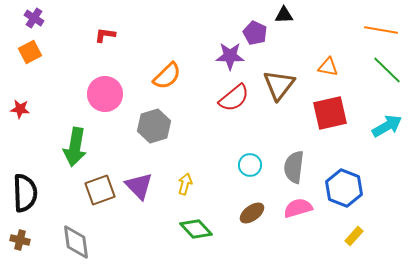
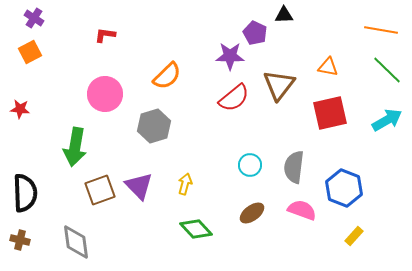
cyan arrow: moved 6 px up
pink semicircle: moved 4 px right, 2 px down; rotated 36 degrees clockwise
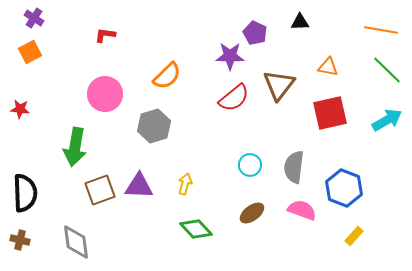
black triangle: moved 16 px right, 7 px down
purple triangle: rotated 44 degrees counterclockwise
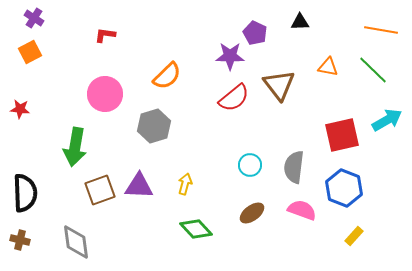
green line: moved 14 px left
brown triangle: rotated 16 degrees counterclockwise
red square: moved 12 px right, 22 px down
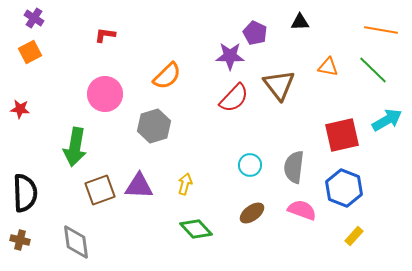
red semicircle: rotated 8 degrees counterclockwise
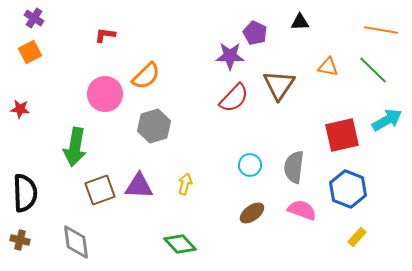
orange semicircle: moved 21 px left
brown triangle: rotated 12 degrees clockwise
blue hexagon: moved 4 px right, 1 px down
green diamond: moved 16 px left, 15 px down
yellow rectangle: moved 3 px right, 1 px down
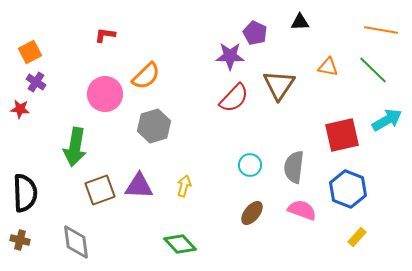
purple cross: moved 2 px right, 64 px down
yellow arrow: moved 1 px left, 2 px down
brown ellipse: rotated 15 degrees counterclockwise
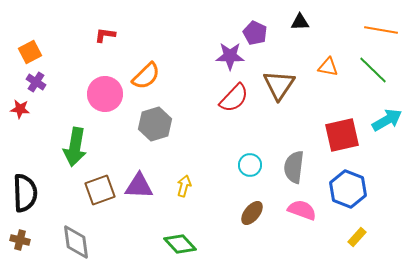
gray hexagon: moved 1 px right, 2 px up
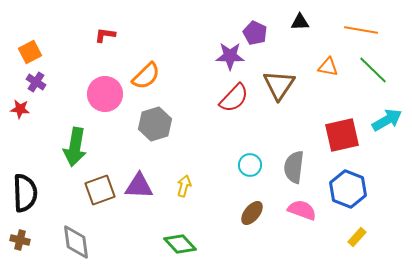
orange line: moved 20 px left
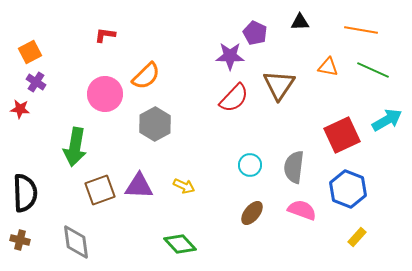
green line: rotated 20 degrees counterclockwise
gray hexagon: rotated 12 degrees counterclockwise
red square: rotated 12 degrees counterclockwise
yellow arrow: rotated 100 degrees clockwise
